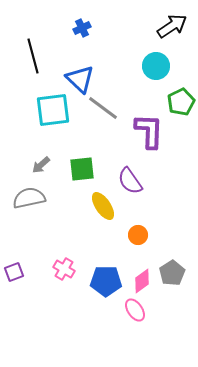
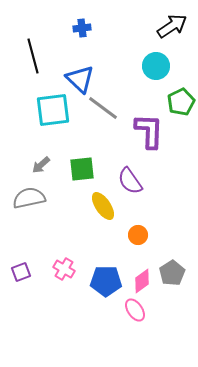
blue cross: rotated 18 degrees clockwise
purple square: moved 7 px right
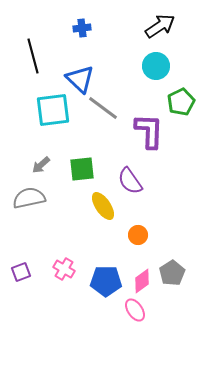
black arrow: moved 12 px left
